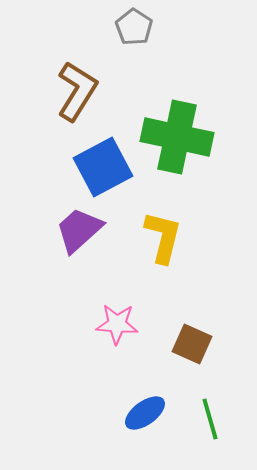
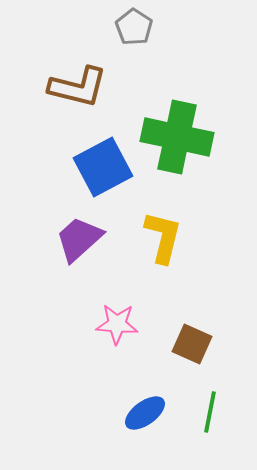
brown L-shape: moved 1 px right, 4 px up; rotated 72 degrees clockwise
purple trapezoid: moved 9 px down
green line: moved 7 px up; rotated 27 degrees clockwise
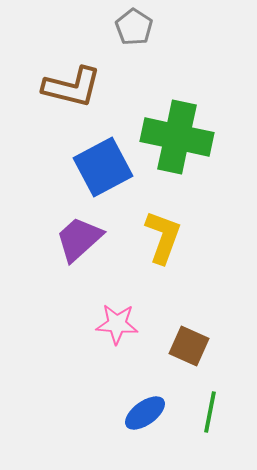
brown L-shape: moved 6 px left
yellow L-shape: rotated 6 degrees clockwise
brown square: moved 3 px left, 2 px down
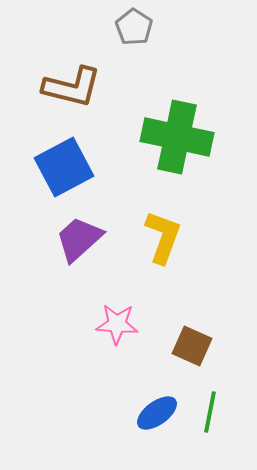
blue square: moved 39 px left
brown square: moved 3 px right
blue ellipse: moved 12 px right
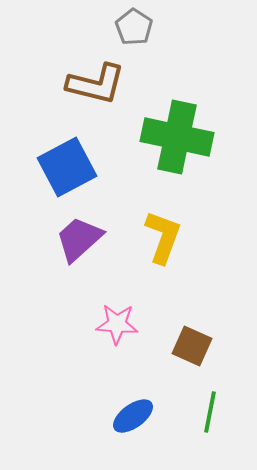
brown L-shape: moved 24 px right, 3 px up
blue square: moved 3 px right
blue ellipse: moved 24 px left, 3 px down
